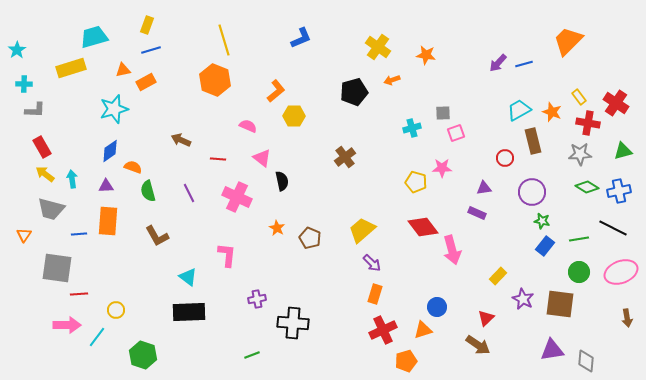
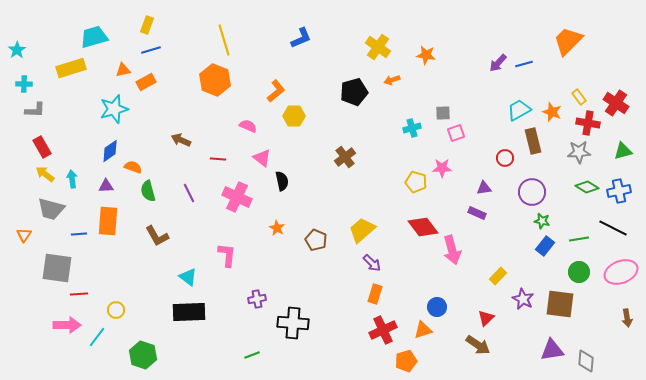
gray star at (580, 154): moved 1 px left, 2 px up
brown pentagon at (310, 238): moved 6 px right, 2 px down
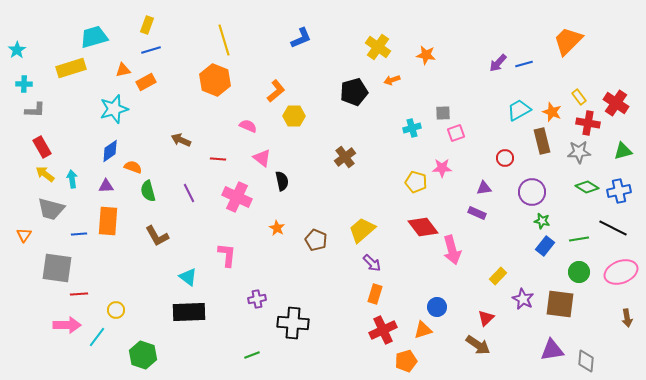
brown rectangle at (533, 141): moved 9 px right
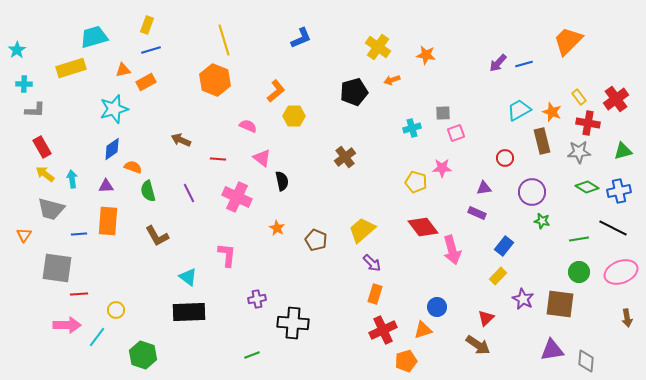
red cross at (616, 103): moved 4 px up; rotated 20 degrees clockwise
blue diamond at (110, 151): moved 2 px right, 2 px up
blue rectangle at (545, 246): moved 41 px left
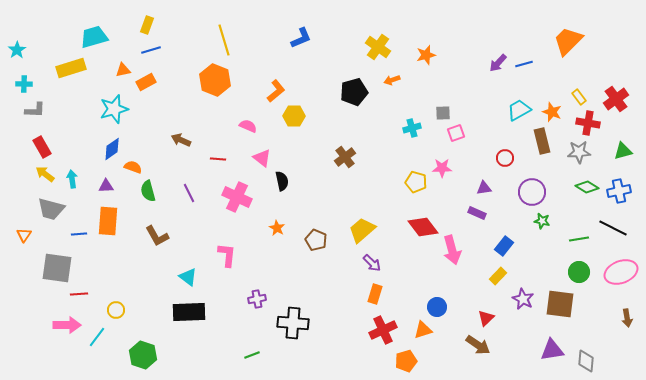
orange star at (426, 55): rotated 24 degrees counterclockwise
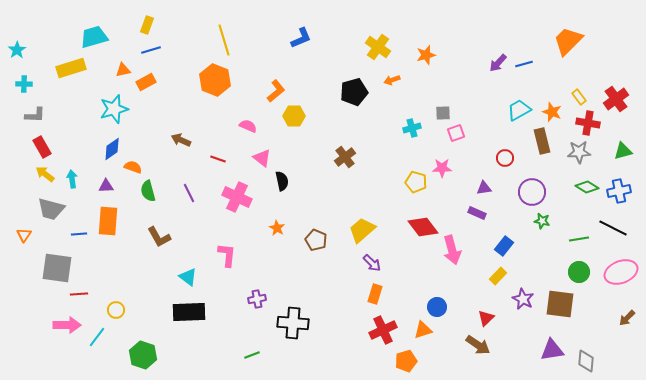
gray L-shape at (35, 110): moved 5 px down
red line at (218, 159): rotated 14 degrees clockwise
brown L-shape at (157, 236): moved 2 px right, 1 px down
brown arrow at (627, 318): rotated 54 degrees clockwise
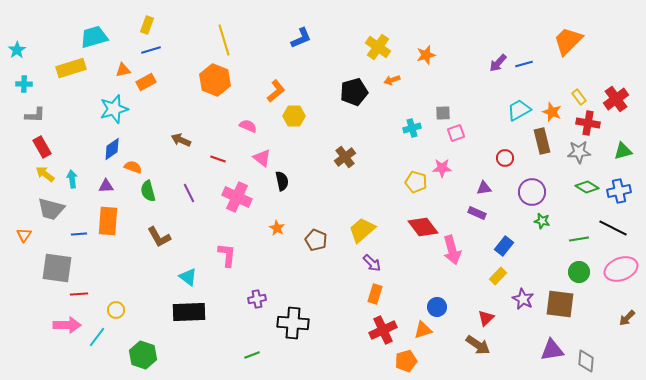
pink ellipse at (621, 272): moved 3 px up
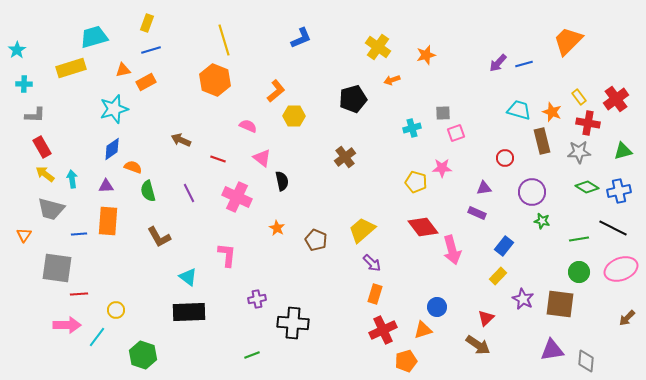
yellow rectangle at (147, 25): moved 2 px up
black pentagon at (354, 92): moved 1 px left, 7 px down
cyan trapezoid at (519, 110): rotated 45 degrees clockwise
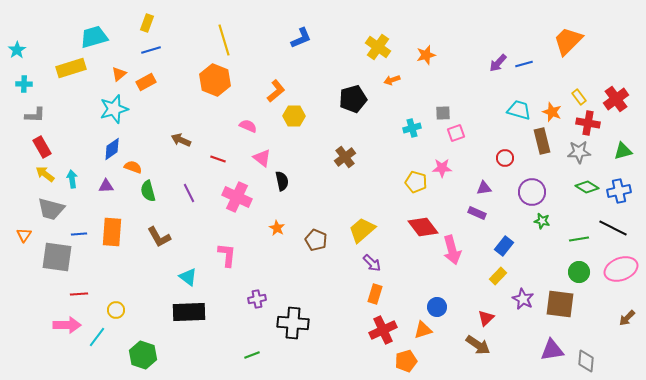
orange triangle at (123, 70): moved 4 px left, 4 px down; rotated 28 degrees counterclockwise
orange rectangle at (108, 221): moved 4 px right, 11 px down
gray square at (57, 268): moved 11 px up
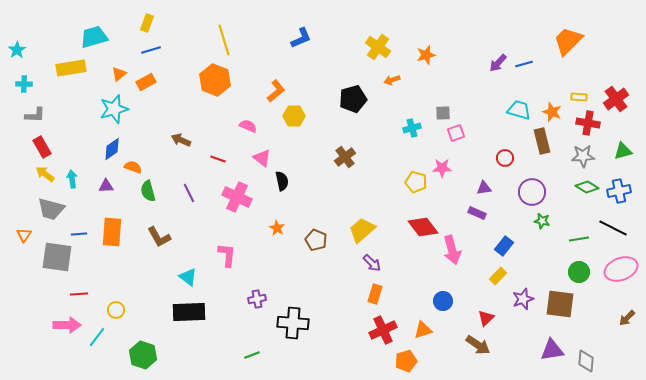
yellow rectangle at (71, 68): rotated 8 degrees clockwise
yellow rectangle at (579, 97): rotated 49 degrees counterclockwise
gray star at (579, 152): moved 4 px right, 4 px down
purple star at (523, 299): rotated 25 degrees clockwise
blue circle at (437, 307): moved 6 px right, 6 px up
